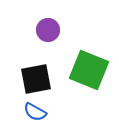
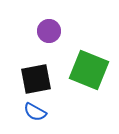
purple circle: moved 1 px right, 1 px down
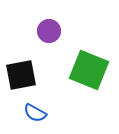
black square: moved 15 px left, 4 px up
blue semicircle: moved 1 px down
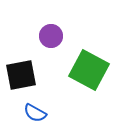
purple circle: moved 2 px right, 5 px down
green square: rotated 6 degrees clockwise
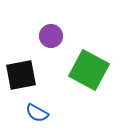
blue semicircle: moved 2 px right
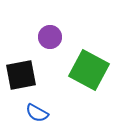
purple circle: moved 1 px left, 1 px down
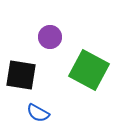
black square: rotated 20 degrees clockwise
blue semicircle: moved 1 px right
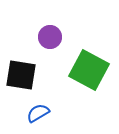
blue semicircle: rotated 120 degrees clockwise
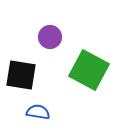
blue semicircle: moved 1 px up; rotated 40 degrees clockwise
